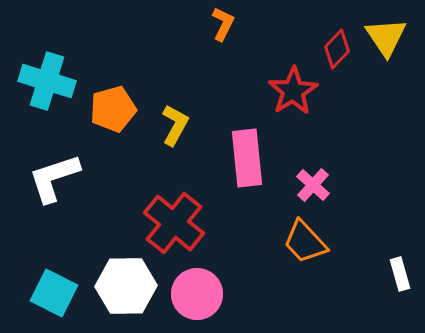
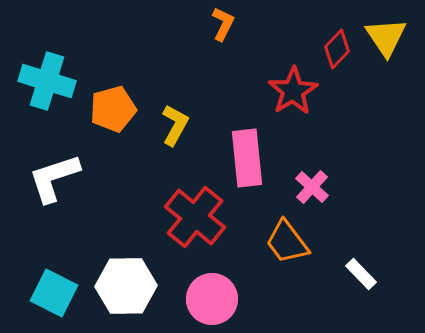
pink cross: moved 1 px left, 2 px down
red cross: moved 21 px right, 6 px up
orange trapezoid: moved 18 px left; rotated 6 degrees clockwise
white rectangle: moved 39 px left; rotated 28 degrees counterclockwise
pink circle: moved 15 px right, 5 px down
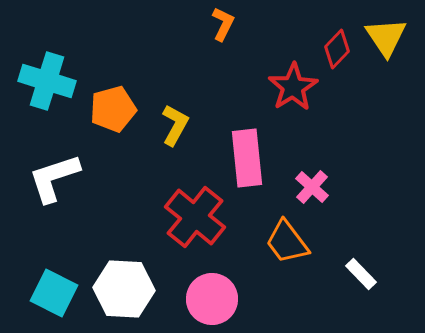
red star: moved 4 px up
white hexagon: moved 2 px left, 3 px down; rotated 4 degrees clockwise
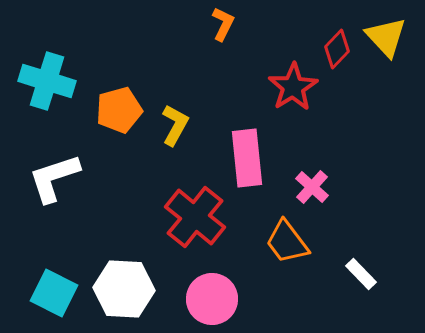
yellow triangle: rotated 9 degrees counterclockwise
orange pentagon: moved 6 px right, 1 px down
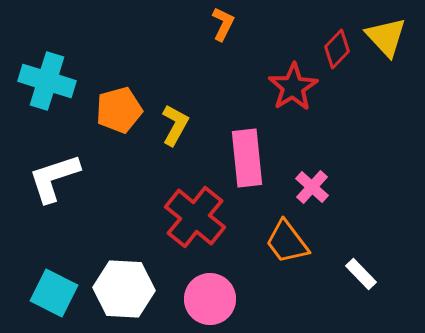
pink circle: moved 2 px left
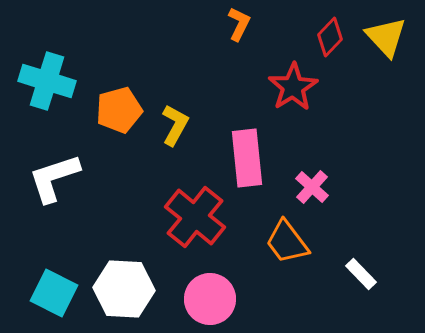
orange L-shape: moved 16 px right
red diamond: moved 7 px left, 12 px up
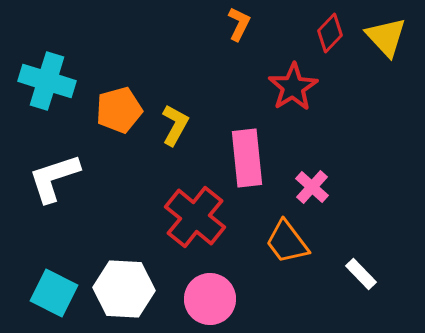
red diamond: moved 4 px up
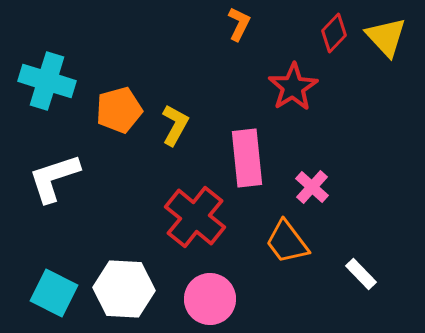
red diamond: moved 4 px right
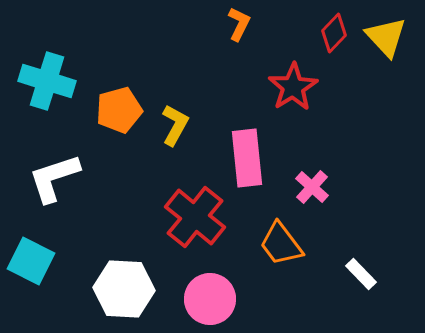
orange trapezoid: moved 6 px left, 2 px down
cyan square: moved 23 px left, 32 px up
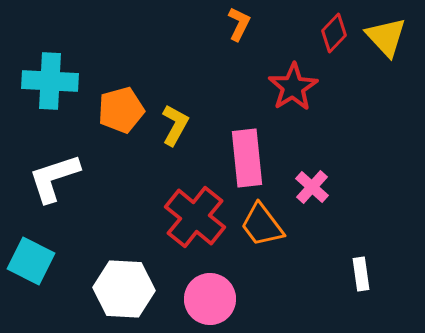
cyan cross: moved 3 px right; rotated 14 degrees counterclockwise
orange pentagon: moved 2 px right
orange trapezoid: moved 19 px left, 19 px up
white rectangle: rotated 36 degrees clockwise
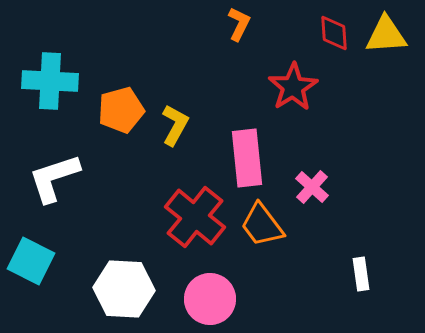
red diamond: rotated 48 degrees counterclockwise
yellow triangle: moved 2 px up; rotated 51 degrees counterclockwise
